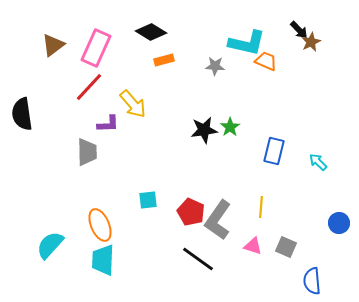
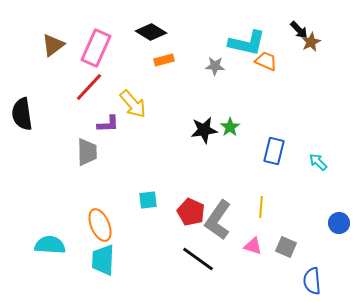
cyan semicircle: rotated 52 degrees clockwise
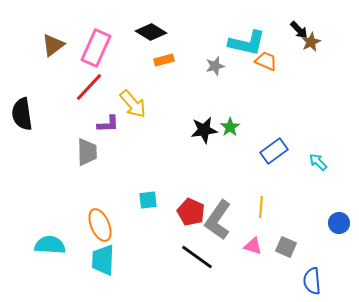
gray star: rotated 18 degrees counterclockwise
blue rectangle: rotated 40 degrees clockwise
black line: moved 1 px left, 2 px up
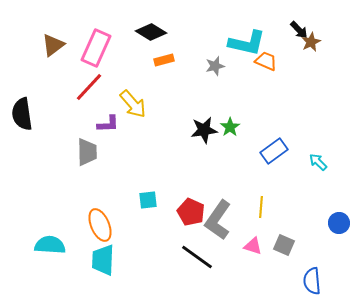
gray square: moved 2 px left, 2 px up
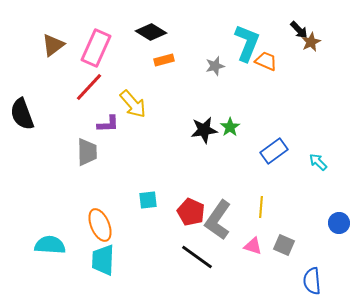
cyan L-shape: rotated 81 degrees counterclockwise
black semicircle: rotated 12 degrees counterclockwise
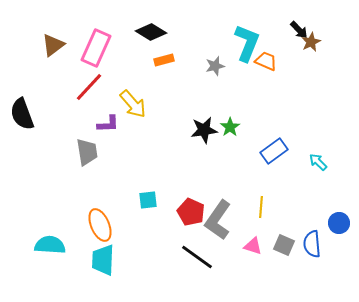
gray trapezoid: rotated 8 degrees counterclockwise
blue semicircle: moved 37 px up
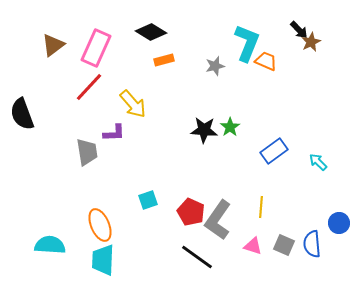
purple L-shape: moved 6 px right, 9 px down
black star: rotated 12 degrees clockwise
cyan square: rotated 12 degrees counterclockwise
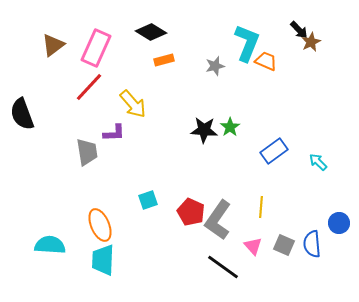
pink triangle: rotated 30 degrees clockwise
black line: moved 26 px right, 10 px down
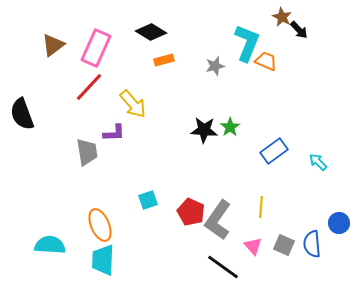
brown star: moved 29 px left, 25 px up; rotated 18 degrees counterclockwise
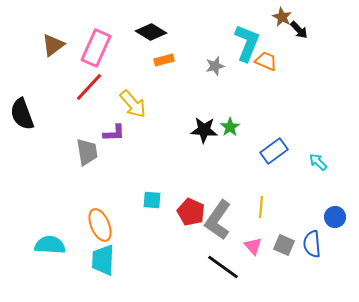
cyan square: moved 4 px right; rotated 24 degrees clockwise
blue circle: moved 4 px left, 6 px up
